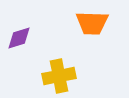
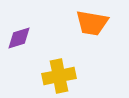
orange trapezoid: rotated 8 degrees clockwise
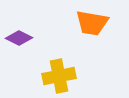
purple diamond: rotated 44 degrees clockwise
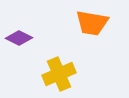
yellow cross: moved 2 px up; rotated 12 degrees counterclockwise
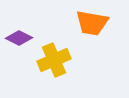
yellow cross: moved 5 px left, 14 px up
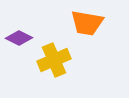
orange trapezoid: moved 5 px left
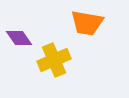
purple diamond: rotated 28 degrees clockwise
